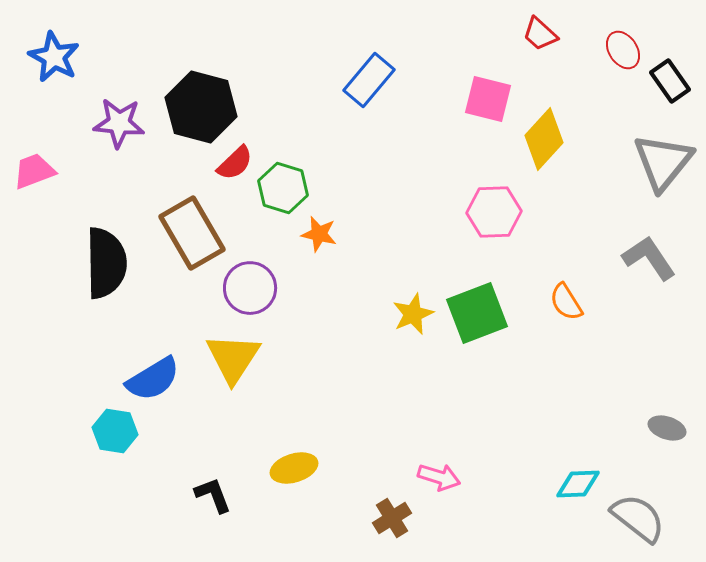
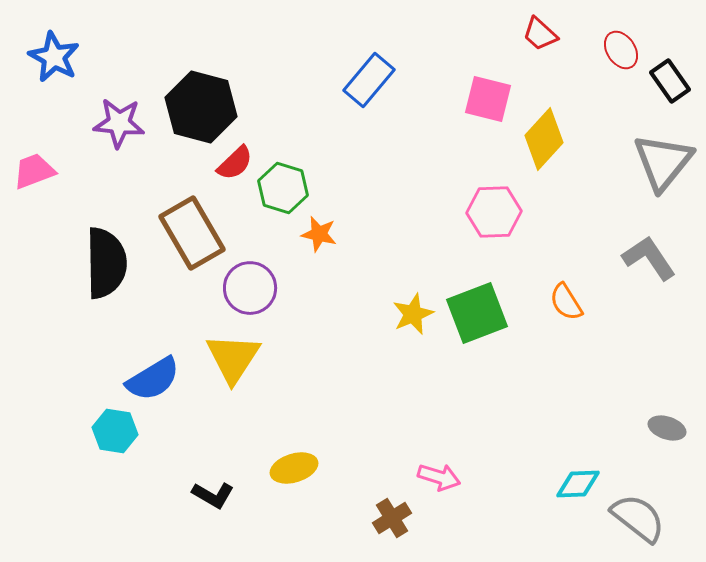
red ellipse: moved 2 px left
black L-shape: rotated 141 degrees clockwise
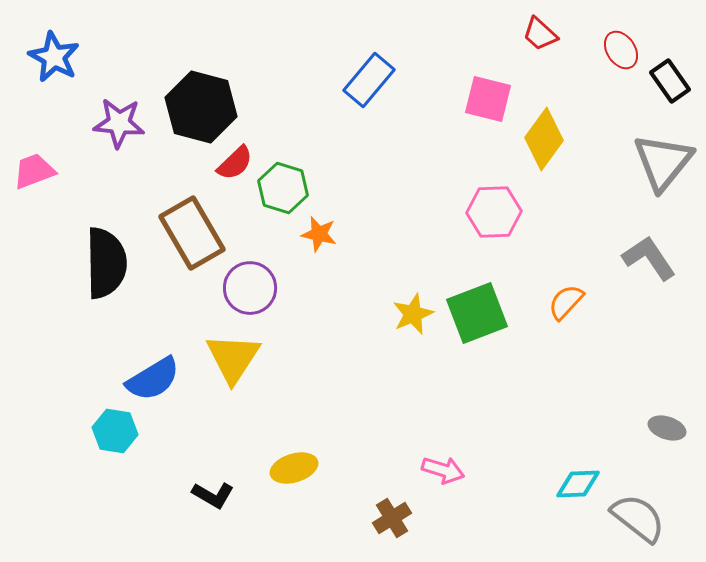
yellow diamond: rotated 6 degrees counterclockwise
orange semicircle: rotated 75 degrees clockwise
pink arrow: moved 4 px right, 7 px up
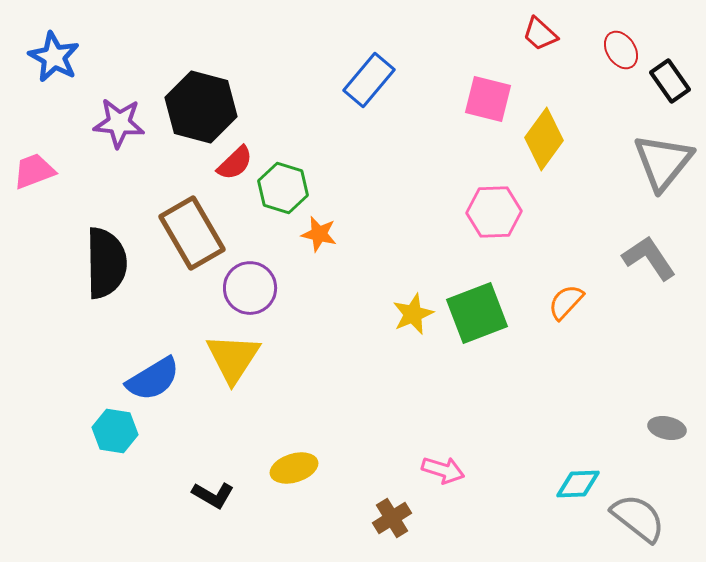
gray ellipse: rotated 6 degrees counterclockwise
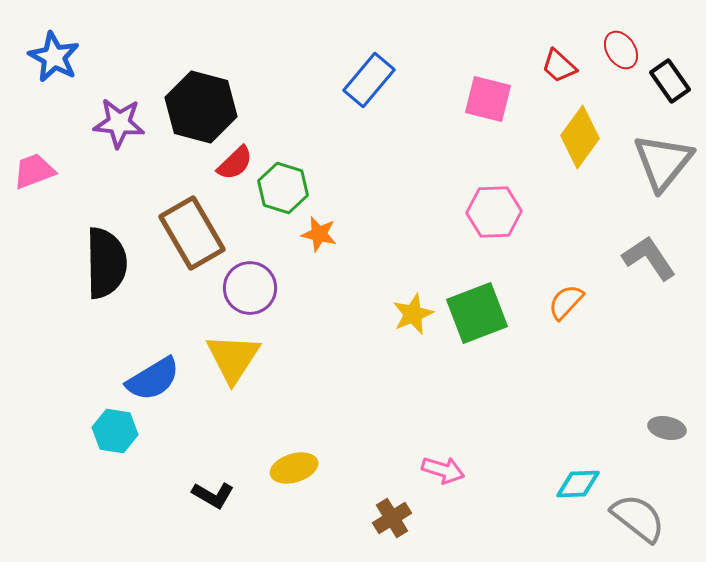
red trapezoid: moved 19 px right, 32 px down
yellow diamond: moved 36 px right, 2 px up
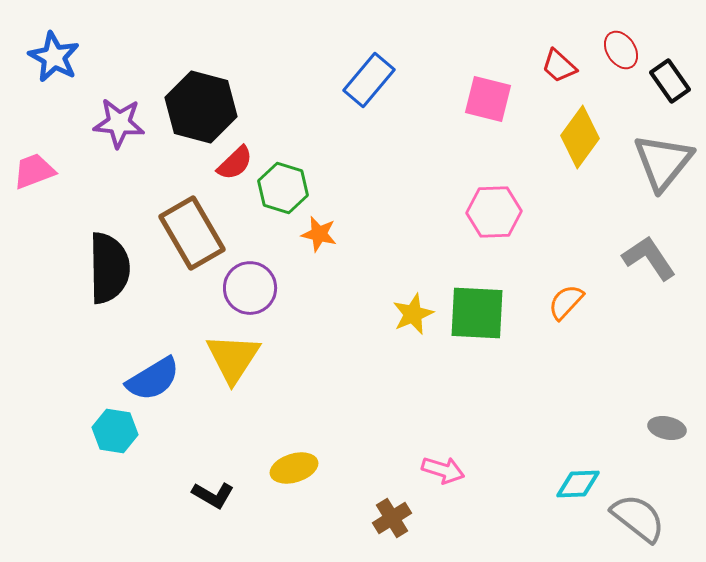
black semicircle: moved 3 px right, 5 px down
green square: rotated 24 degrees clockwise
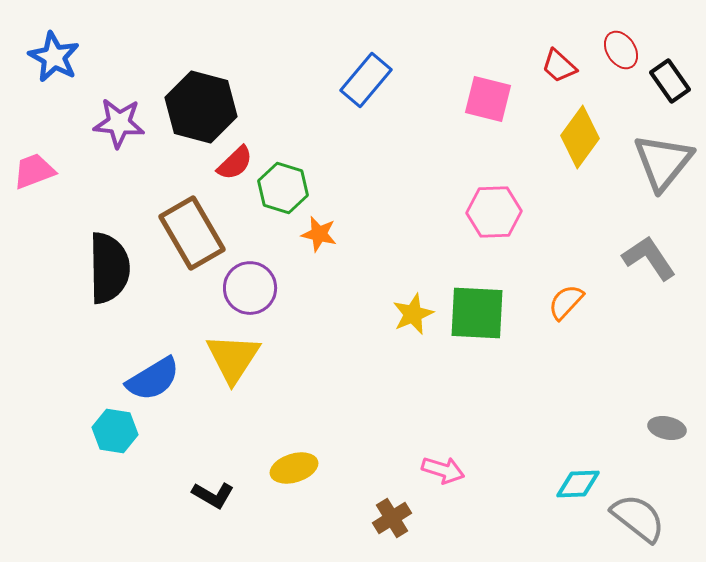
blue rectangle: moved 3 px left
